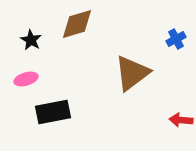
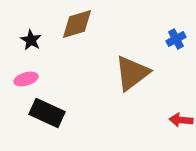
black rectangle: moved 6 px left, 1 px down; rotated 36 degrees clockwise
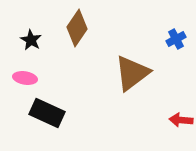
brown diamond: moved 4 px down; rotated 39 degrees counterclockwise
pink ellipse: moved 1 px left, 1 px up; rotated 25 degrees clockwise
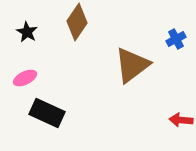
brown diamond: moved 6 px up
black star: moved 4 px left, 8 px up
brown triangle: moved 8 px up
pink ellipse: rotated 35 degrees counterclockwise
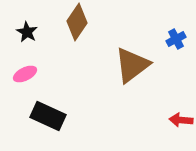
pink ellipse: moved 4 px up
black rectangle: moved 1 px right, 3 px down
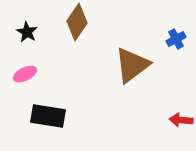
black rectangle: rotated 16 degrees counterclockwise
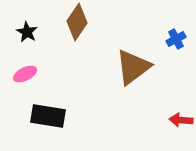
brown triangle: moved 1 px right, 2 px down
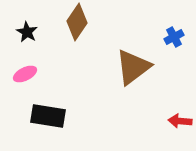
blue cross: moved 2 px left, 2 px up
red arrow: moved 1 px left, 1 px down
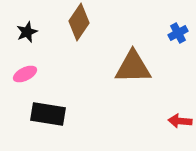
brown diamond: moved 2 px right
black star: rotated 20 degrees clockwise
blue cross: moved 4 px right, 4 px up
brown triangle: rotated 36 degrees clockwise
black rectangle: moved 2 px up
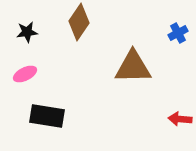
black star: rotated 15 degrees clockwise
black rectangle: moved 1 px left, 2 px down
red arrow: moved 2 px up
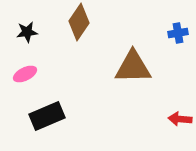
blue cross: rotated 18 degrees clockwise
black rectangle: rotated 32 degrees counterclockwise
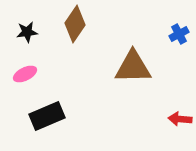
brown diamond: moved 4 px left, 2 px down
blue cross: moved 1 px right, 1 px down; rotated 18 degrees counterclockwise
